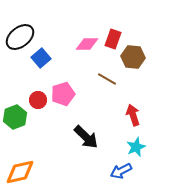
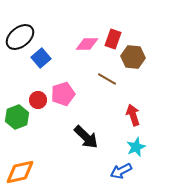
green hexagon: moved 2 px right
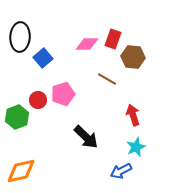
black ellipse: rotated 48 degrees counterclockwise
blue square: moved 2 px right
orange diamond: moved 1 px right, 1 px up
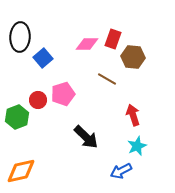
cyan star: moved 1 px right, 1 px up
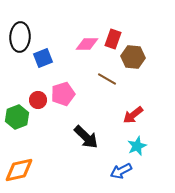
blue square: rotated 18 degrees clockwise
red arrow: rotated 110 degrees counterclockwise
orange diamond: moved 2 px left, 1 px up
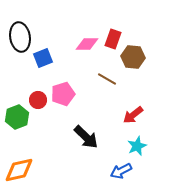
black ellipse: rotated 12 degrees counterclockwise
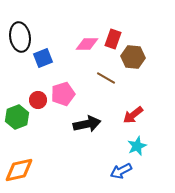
brown line: moved 1 px left, 1 px up
black arrow: moved 1 px right, 13 px up; rotated 56 degrees counterclockwise
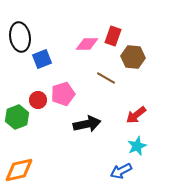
red rectangle: moved 3 px up
blue square: moved 1 px left, 1 px down
red arrow: moved 3 px right
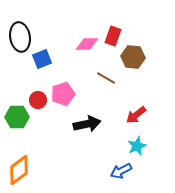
green hexagon: rotated 20 degrees clockwise
orange diamond: rotated 24 degrees counterclockwise
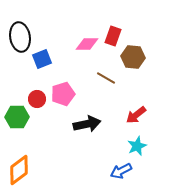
red circle: moved 1 px left, 1 px up
